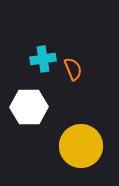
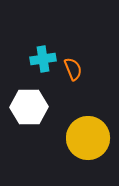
yellow circle: moved 7 px right, 8 px up
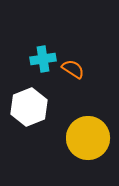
orange semicircle: rotated 35 degrees counterclockwise
white hexagon: rotated 21 degrees counterclockwise
